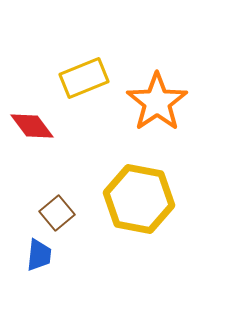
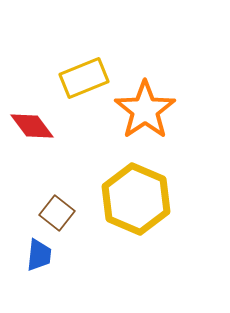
orange star: moved 12 px left, 8 px down
yellow hexagon: moved 3 px left; rotated 12 degrees clockwise
brown square: rotated 12 degrees counterclockwise
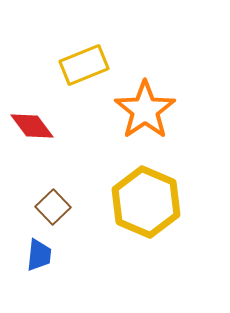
yellow rectangle: moved 13 px up
yellow hexagon: moved 10 px right, 3 px down
brown square: moved 4 px left, 6 px up; rotated 8 degrees clockwise
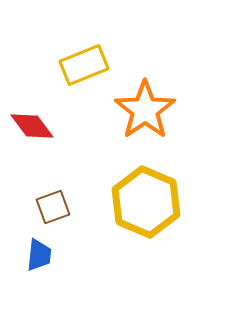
brown square: rotated 24 degrees clockwise
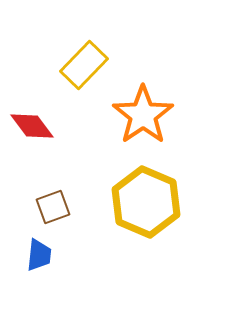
yellow rectangle: rotated 24 degrees counterclockwise
orange star: moved 2 px left, 5 px down
